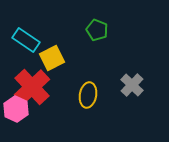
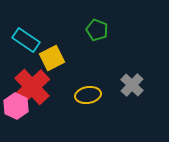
yellow ellipse: rotated 70 degrees clockwise
pink hexagon: moved 3 px up
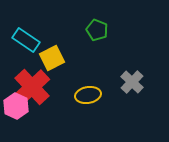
gray cross: moved 3 px up
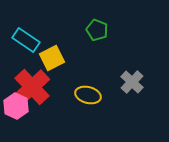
yellow ellipse: rotated 25 degrees clockwise
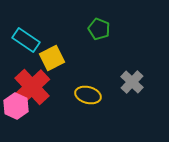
green pentagon: moved 2 px right, 1 px up
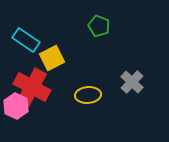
green pentagon: moved 3 px up
red cross: rotated 18 degrees counterclockwise
yellow ellipse: rotated 20 degrees counterclockwise
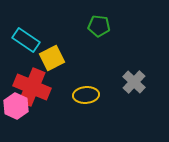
green pentagon: rotated 15 degrees counterclockwise
gray cross: moved 2 px right
red cross: rotated 6 degrees counterclockwise
yellow ellipse: moved 2 px left
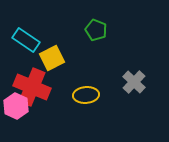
green pentagon: moved 3 px left, 4 px down; rotated 15 degrees clockwise
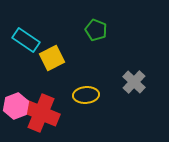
red cross: moved 9 px right, 26 px down
pink hexagon: rotated 15 degrees clockwise
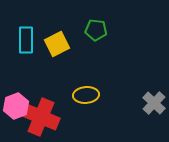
green pentagon: rotated 15 degrees counterclockwise
cyan rectangle: rotated 56 degrees clockwise
yellow square: moved 5 px right, 14 px up
gray cross: moved 20 px right, 21 px down
red cross: moved 4 px down
